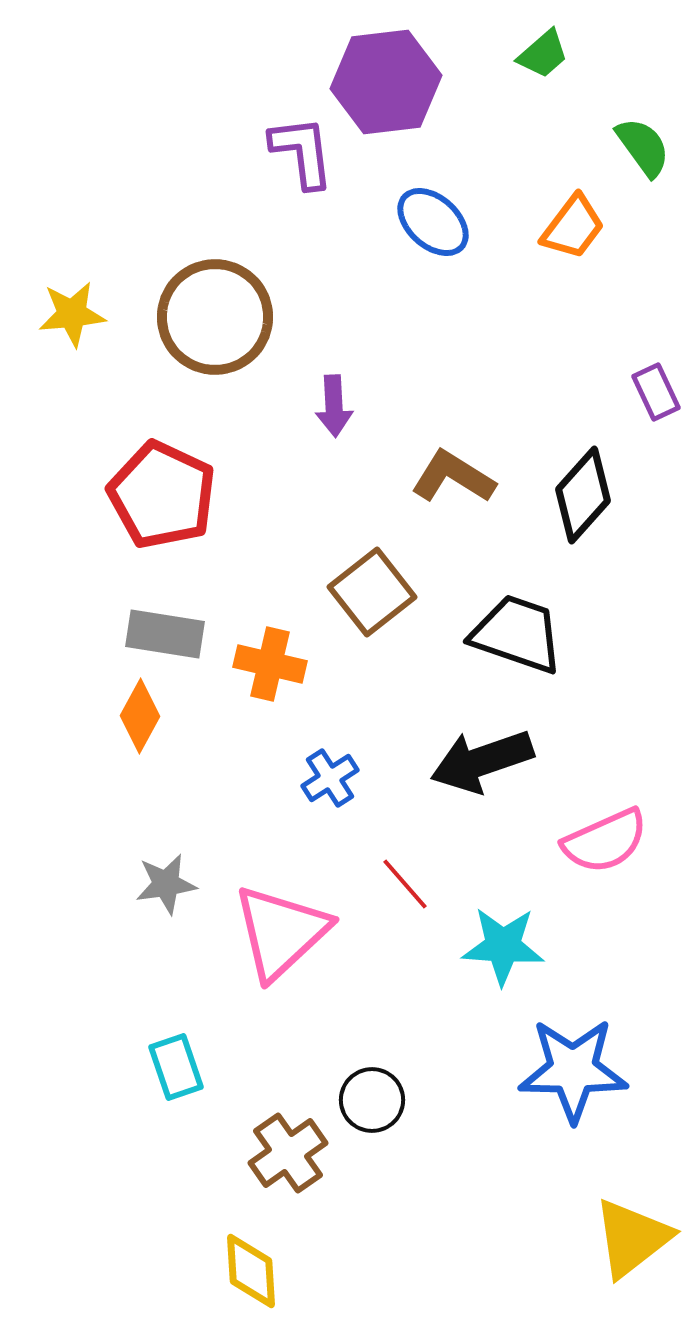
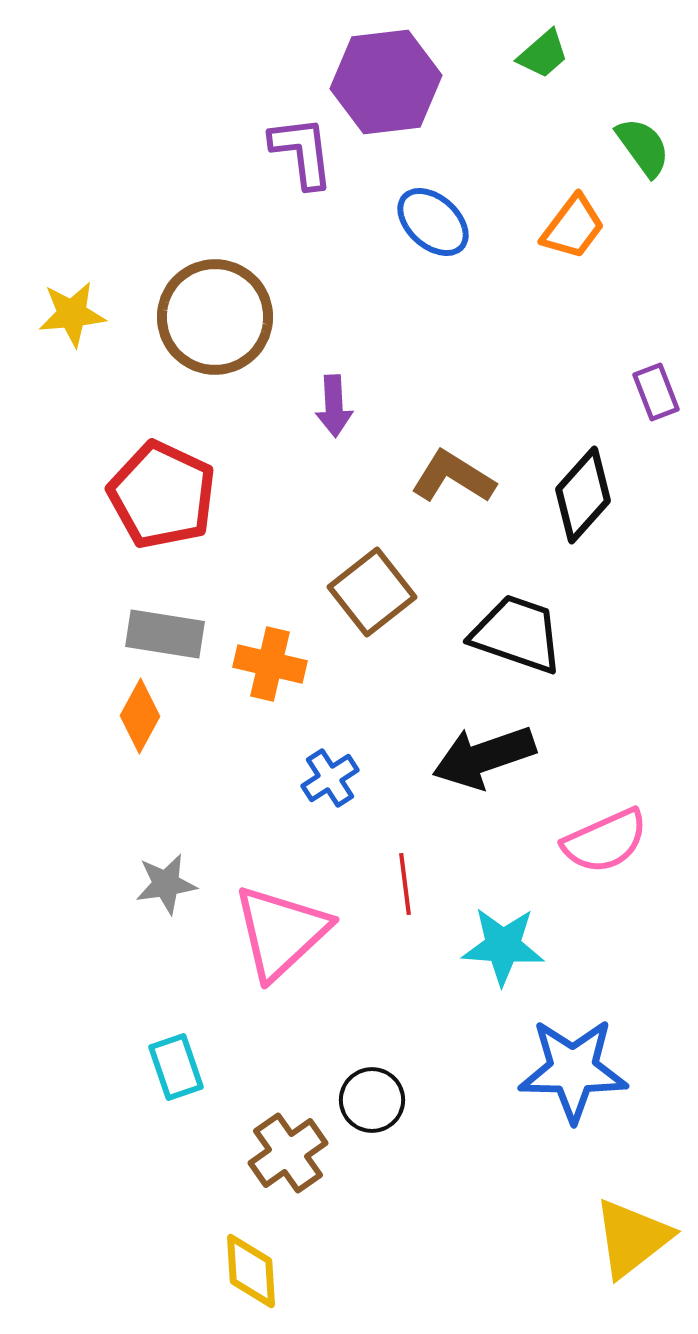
purple rectangle: rotated 4 degrees clockwise
black arrow: moved 2 px right, 4 px up
red line: rotated 34 degrees clockwise
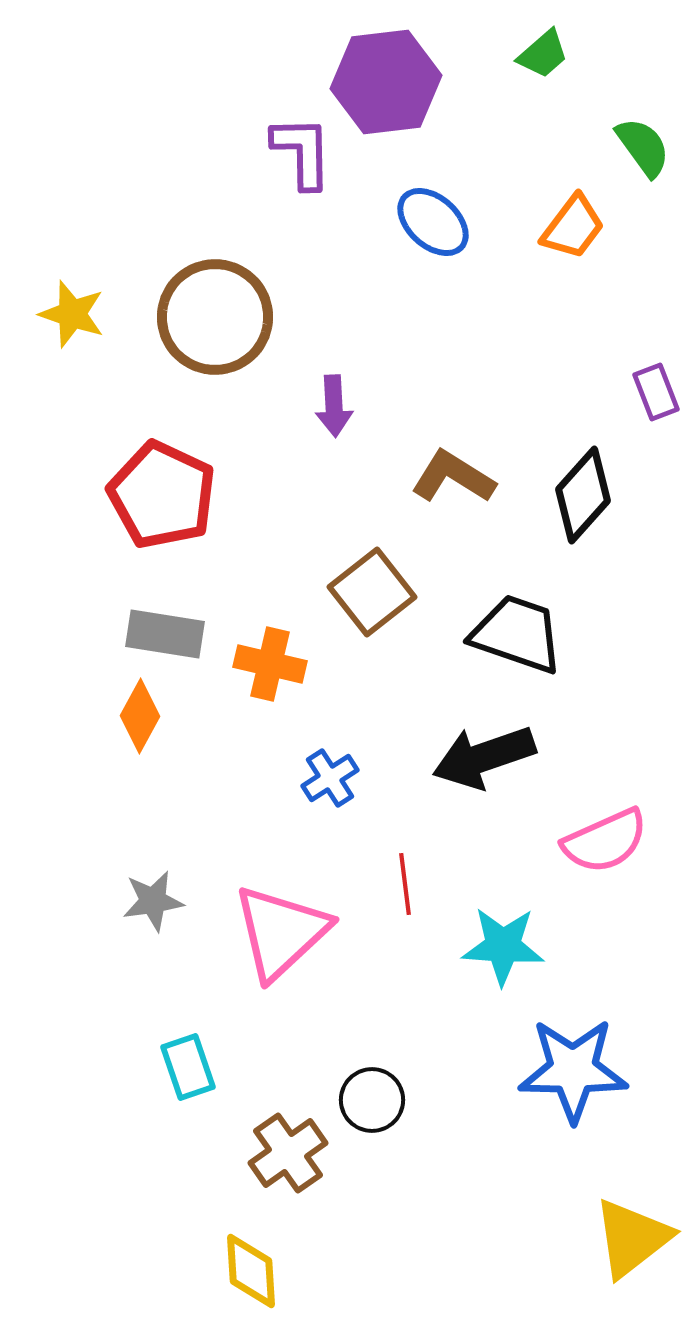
purple L-shape: rotated 6 degrees clockwise
yellow star: rotated 24 degrees clockwise
gray star: moved 13 px left, 17 px down
cyan rectangle: moved 12 px right
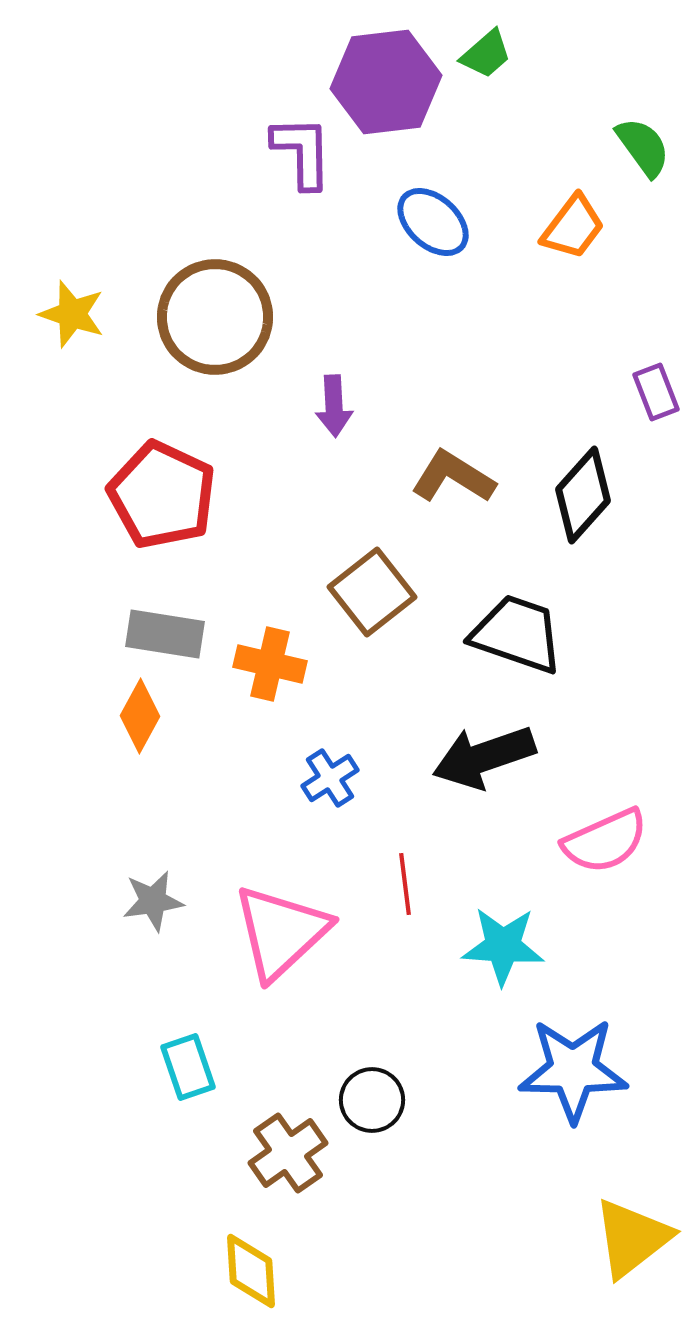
green trapezoid: moved 57 px left
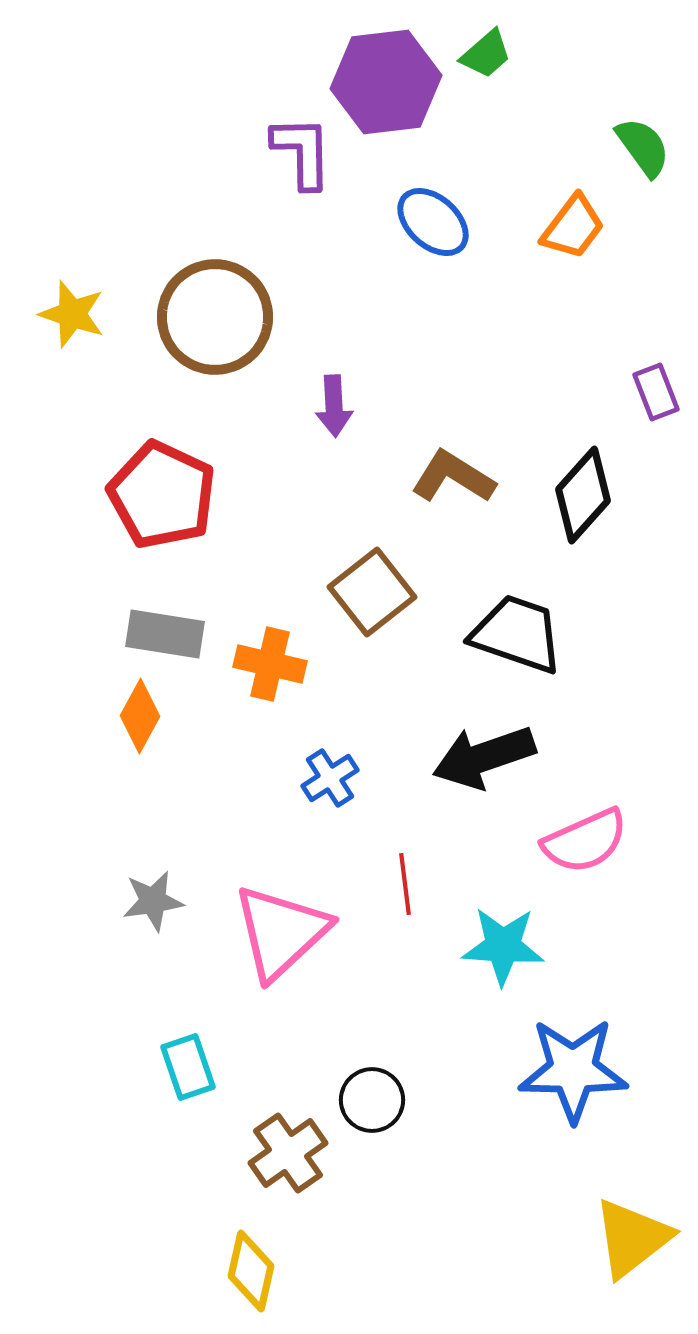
pink semicircle: moved 20 px left
yellow diamond: rotated 16 degrees clockwise
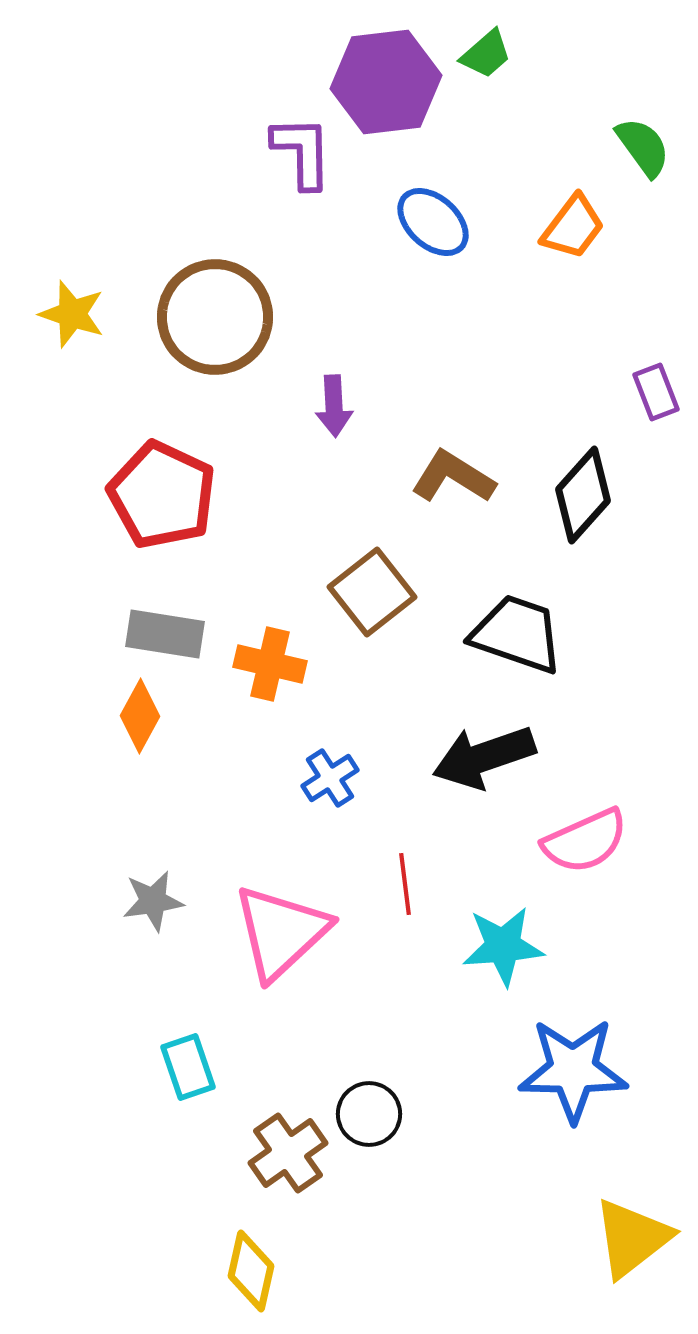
cyan star: rotated 8 degrees counterclockwise
black circle: moved 3 px left, 14 px down
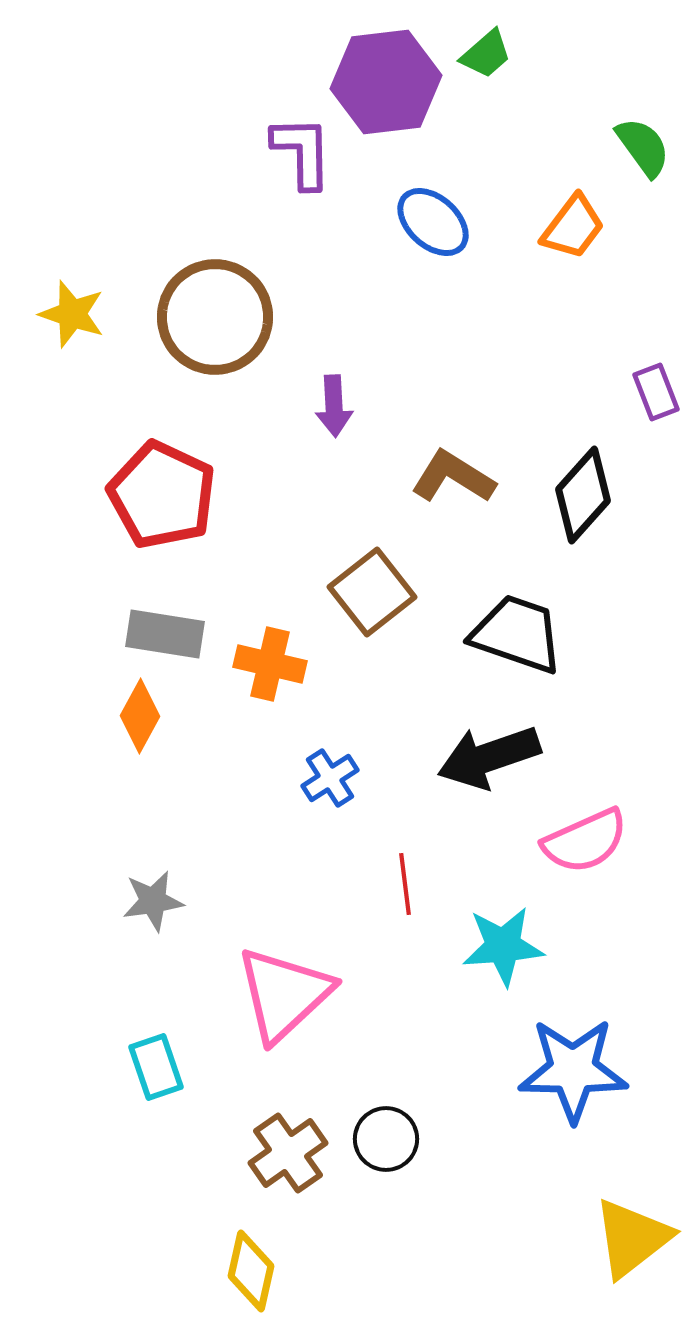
black arrow: moved 5 px right
pink triangle: moved 3 px right, 62 px down
cyan rectangle: moved 32 px left
black circle: moved 17 px right, 25 px down
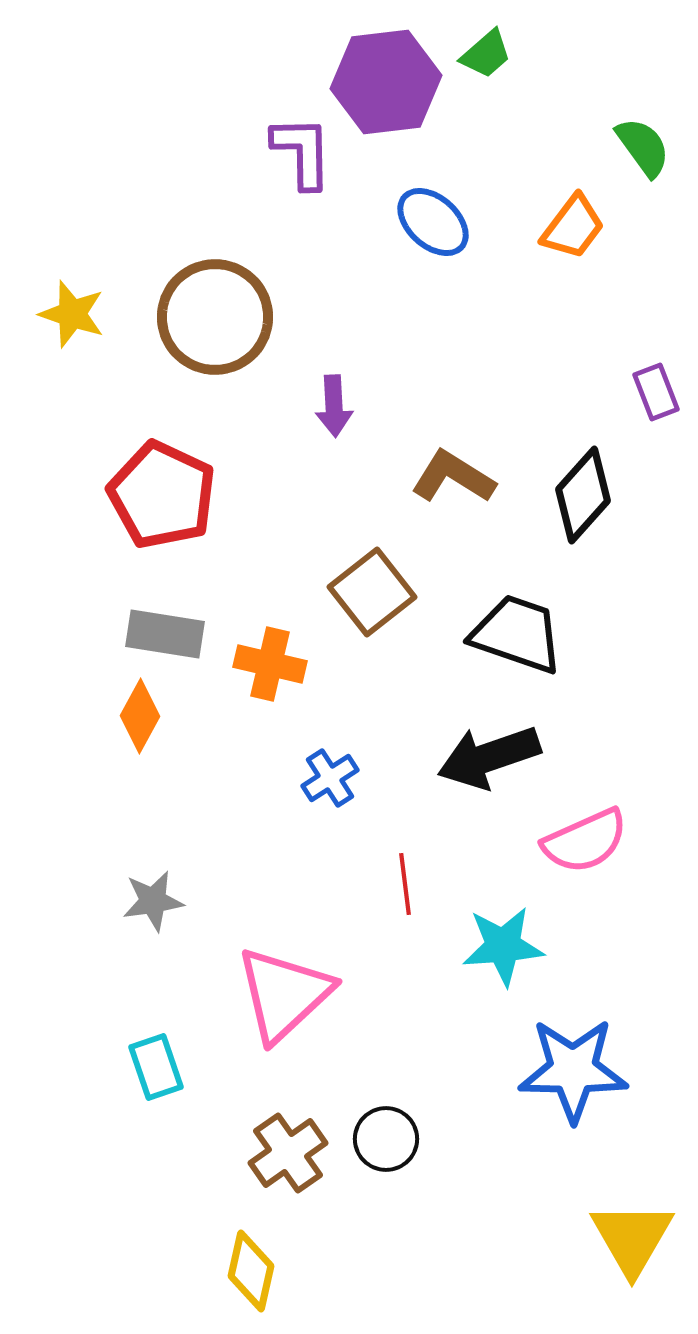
yellow triangle: rotated 22 degrees counterclockwise
